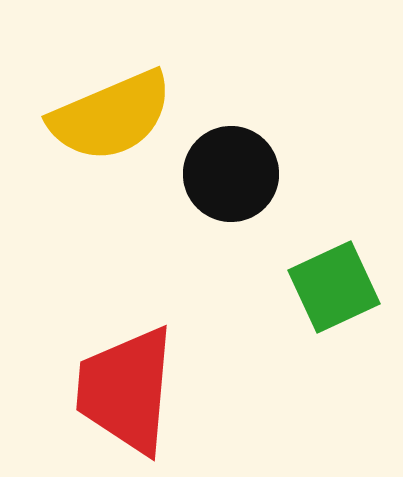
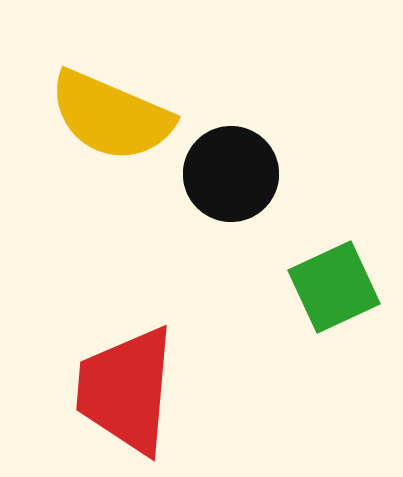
yellow semicircle: rotated 46 degrees clockwise
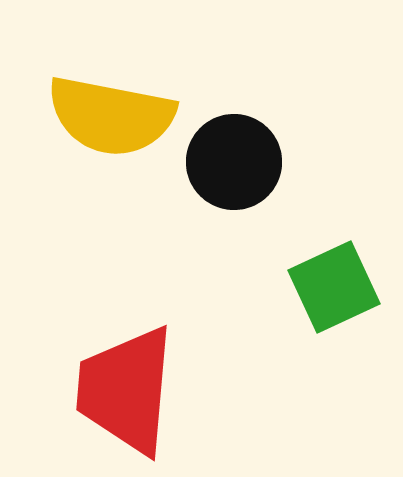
yellow semicircle: rotated 12 degrees counterclockwise
black circle: moved 3 px right, 12 px up
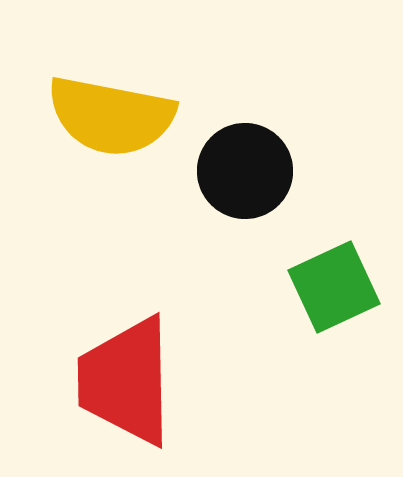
black circle: moved 11 px right, 9 px down
red trapezoid: moved 9 px up; rotated 6 degrees counterclockwise
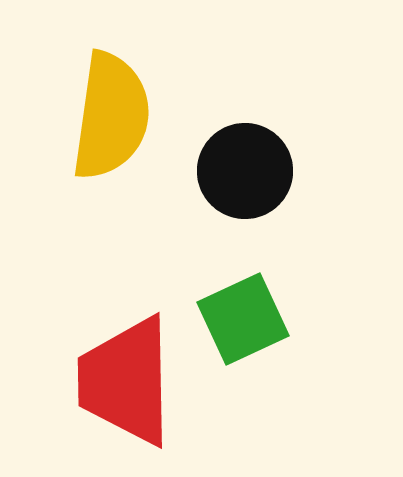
yellow semicircle: rotated 93 degrees counterclockwise
green square: moved 91 px left, 32 px down
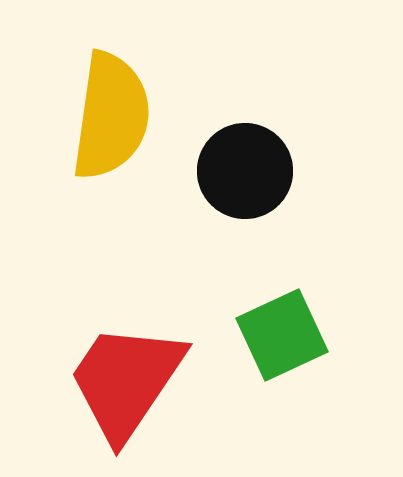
green square: moved 39 px right, 16 px down
red trapezoid: rotated 35 degrees clockwise
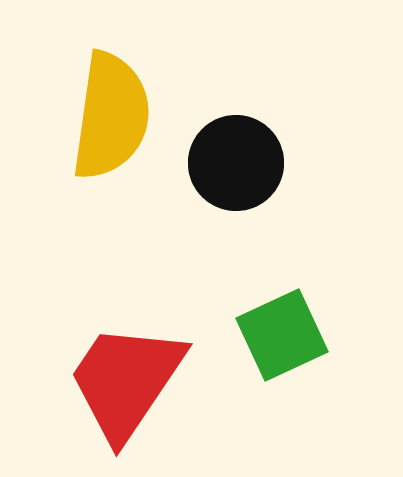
black circle: moved 9 px left, 8 px up
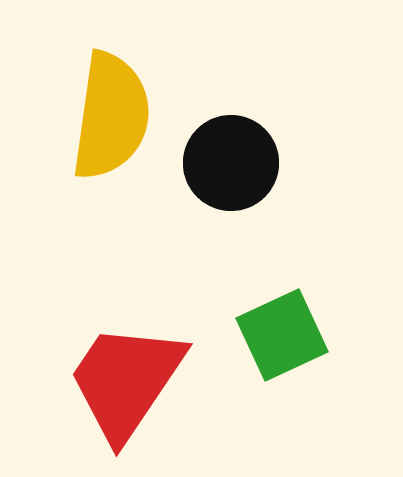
black circle: moved 5 px left
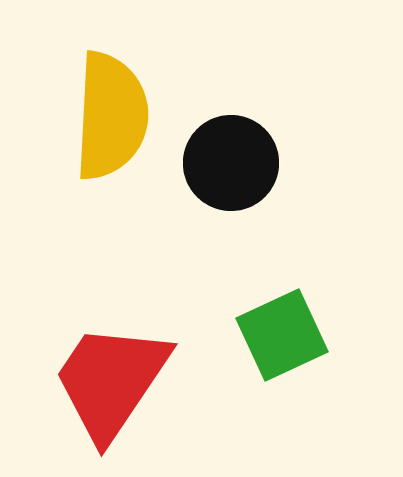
yellow semicircle: rotated 5 degrees counterclockwise
red trapezoid: moved 15 px left
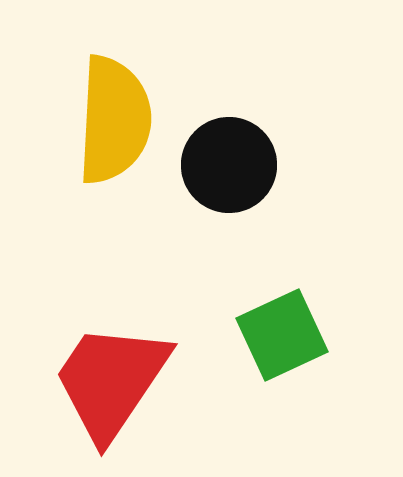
yellow semicircle: moved 3 px right, 4 px down
black circle: moved 2 px left, 2 px down
